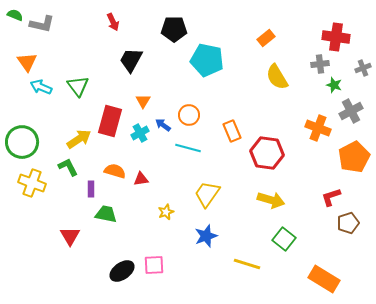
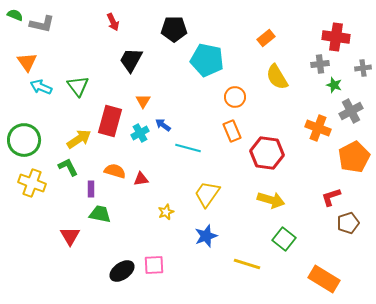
gray cross at (363, 68): rotated 14 degrees clockwise
orange circle at (189, 115): moved 46 px right, 18 px up
green circle at (22, 142): moved 2 px right, 2 px up
green trapezoid at (106, 214): moved 6 px left
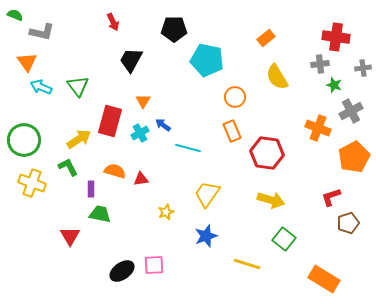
gray L-shape at (42, 24): moved 8 px down
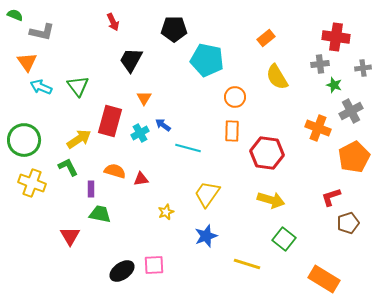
orange triangle at (143, 101): moved 1 px right, 3 px up
orange rectangle at (232, 131): rotated 25 degrees clockwise
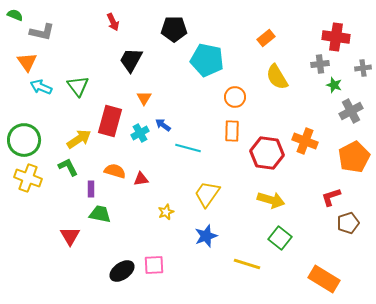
orange cross at (318, 128): moved 13 px left, 13 px down
yellow cross at (32, 183): moved 4 px left, 5 px up
green square at (284, 239): moved 4 px left, 1 px up
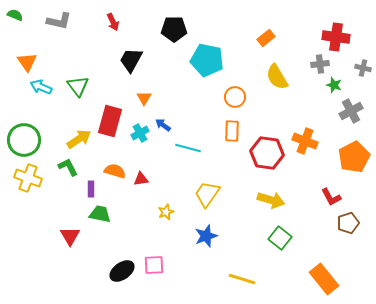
gray L-shape at (42, 32): moved 17 px right, 11 px up
gray cross at (363, 68): rotated 21 degrees clockwise
red L-shape at (331, 197): rotated 100 degrees counterclockwise
yellow line at (247, 264): moved 5 px left, 15 px down
orange rectangle at (324, 279): rotated 20 degrees clockwise
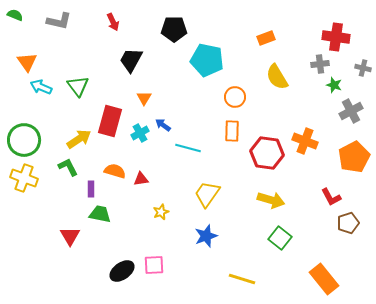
orange rectangle at (266, 38): rotated 18 degrees clockwise
yellow cross at (28, 178): moved 4 px left
yellow star at (166, 212): moved 5 px left
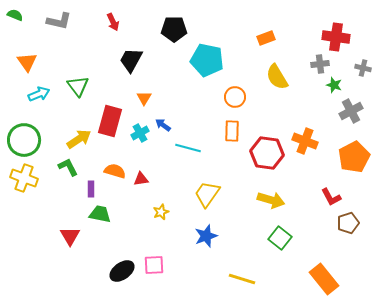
cyan arrow at (41, 87): moved 2 px left, 7 px down; rotated 135 degrees clockwise
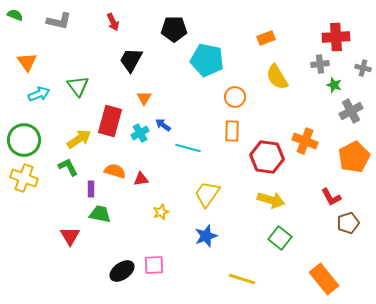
red cross at (336, 37): rotated 12 degrees counterclockwise
red hexagon at (267, 153): moved 4 px down
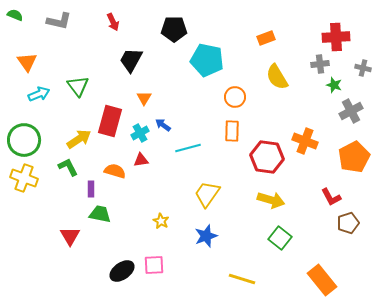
cyan line at (188, 148): rotated 30 degrees counterclockwise
red triangle at (141, 179): moved 19 px up
yellow star at (161, 212): moved 9 px down; rotated 21 degrees counterclockwise
orange rectangle at (324, 279): moved 2 px left, 1 px down
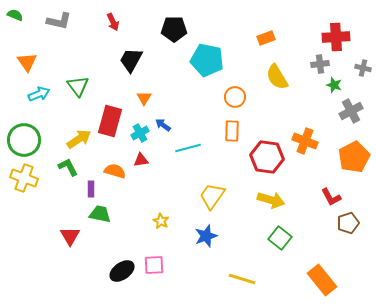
yellow trapezoid at (207, 194): moved 5 px right, 2 px down
